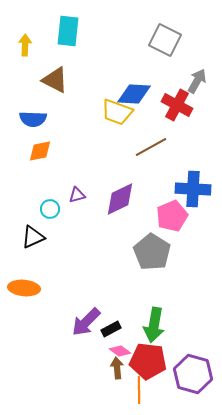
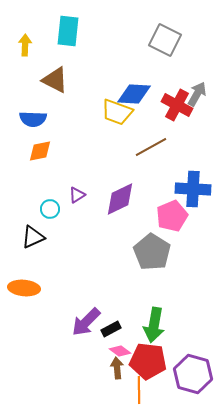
gray arrow: moved 13 px down
purple triangle: rotated 18 degrees counterclockwise
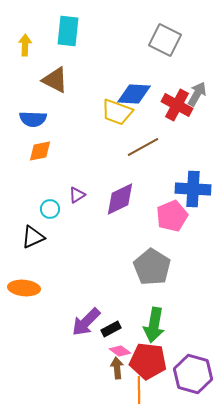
brown line: moved 8 px left
gray pentagon: moved 15 px down
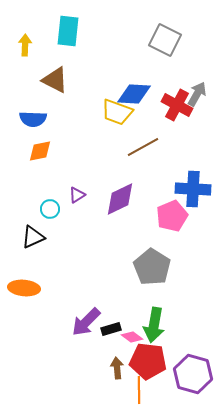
black rectangle: rotated 12 degrees clockwise
pink diamond: moved 12 px right, 14 px up
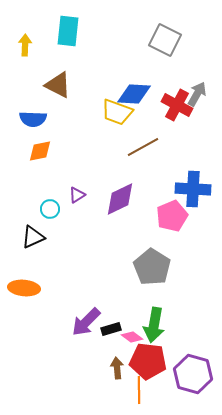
brown triangle: moved 3 px right, 5 px down
